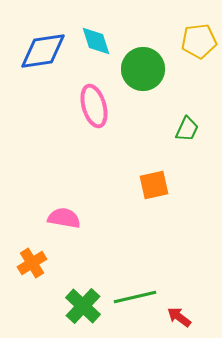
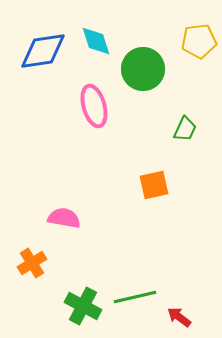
green trapezoid: moved 2 px left
green cross: rotated 15 degrees counterclockwise
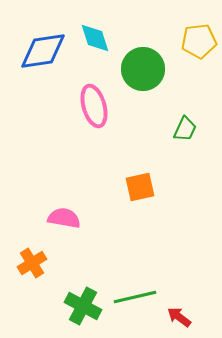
cyan diamond: moved 1 px left, 3 px up
orange square: moved 14 px left, 2 px down
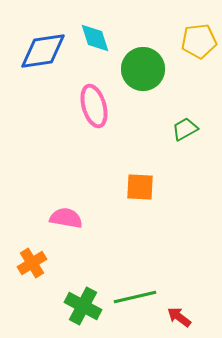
green trapezoid: rotated 144 degrees counterclockwise
orange square: rotated 16 degrees clockwise
pink semicircle: moved 2 px right
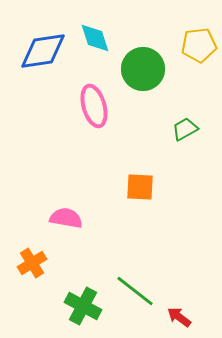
yellow pentagon: moved 4 px down
green line: moved 6 px up; rotated 51 degrees clockwise
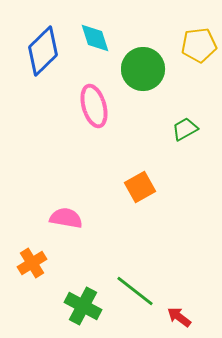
blue diamond: rotated 36 degrees counterclockwise
orange square: rotated 32 degrees counterclockwise
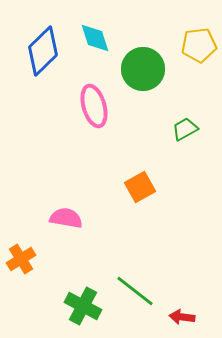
orange cross: moved 11 px left, 4 px up
red arrow: moved 3 px right; rotated 30 degrees counterclockwise
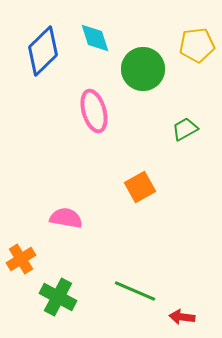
yellow pentagon: moved 2 px left
pink ellipse: moved 5 px down
green line: rotated 15 degrees counterclockwise
green cross: moved 25 px left, 9 px up
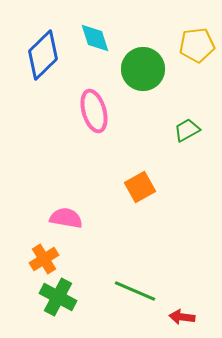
blue diamond: moved 4 px down
green trapezoid: moved 2 px right, 1 px down
orange cross: moved 23 px right
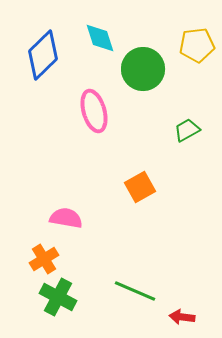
cyan diamond: moved 5 px right
